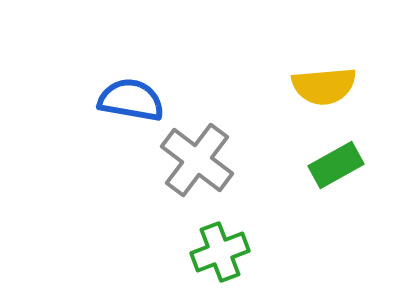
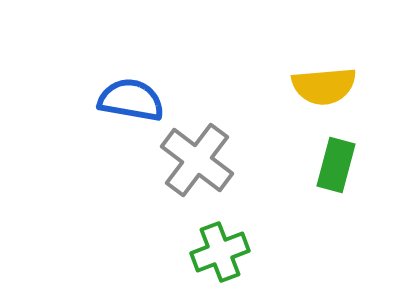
green rectangle: rotated 46 degrees counterclockwise
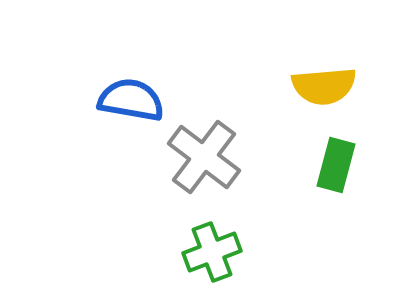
gray cross: moved 7 px right, 3 px up
green cross: moved 8 px left
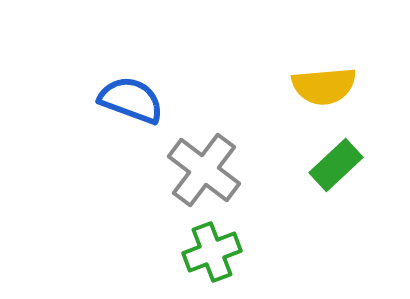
blue semicircle: rotated 10 degrees clockwise
gray cross: moved 13 px down
green rectangle: rotated 32 degrees clockwise
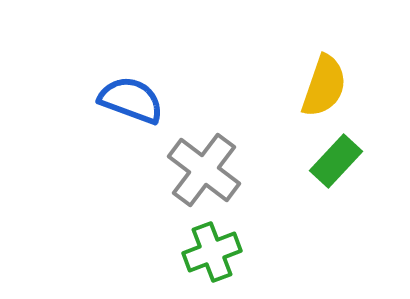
yellow semicircle: rotated 66 degrees counterclockwise
green rectangle: moved 4 px up; rotated 4 degrees counterclockwise
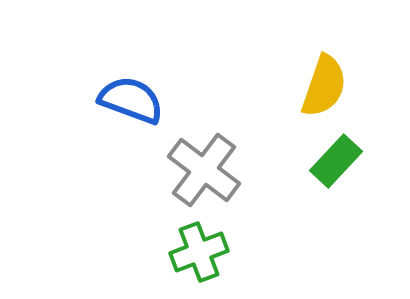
green cross: moved 13 px left
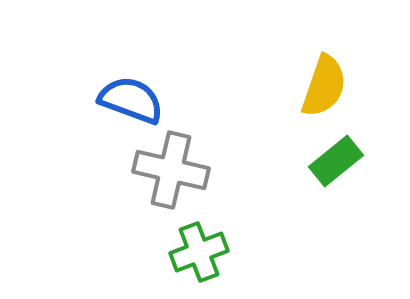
green rectangle: rotated 8 degrees clockwise
gray cross: moved 33 px left; rotated 24 degrees counterclockwise
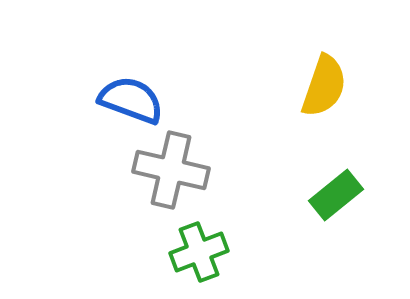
green rectangle: moved 34 px down
